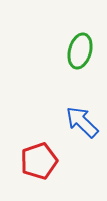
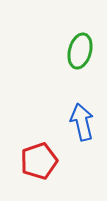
blue arrow: rotated 33 degrees clockwise
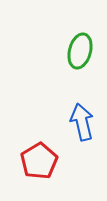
red pentagon: rotated 12 degrees counterclockwise
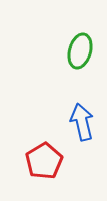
red pentagon: moved 5 px right
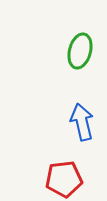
red pentagon: moved 20 px right, 18 px down; rotated 24 degrees clockwise
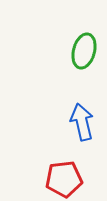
green ellipse: moved 4 px right
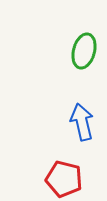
red pentagon: rotated 21 degrees clockwise
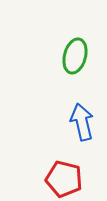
green ellipse: moved 9 px left, 5 px down
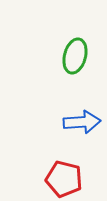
blue arrow: rotated 99 degrees clockwise
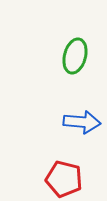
blue arrow: rotated 9 degrees clockwise
